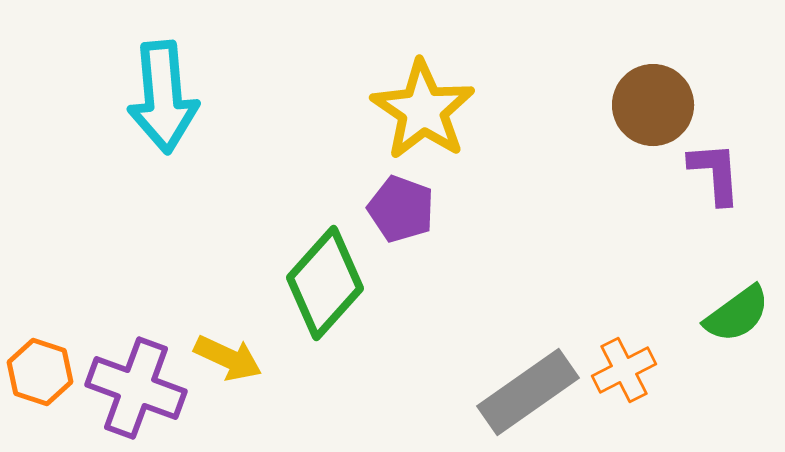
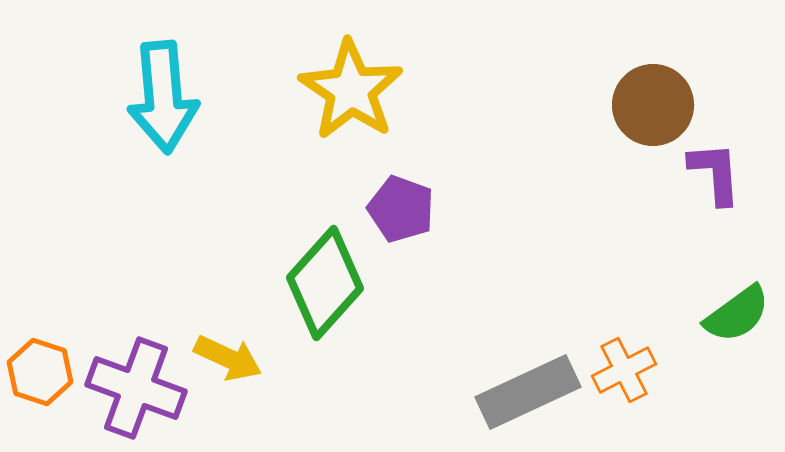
yellow star: moved 72 px left, 20 px up
gray rectangle: rotated 10 degrees clockwise
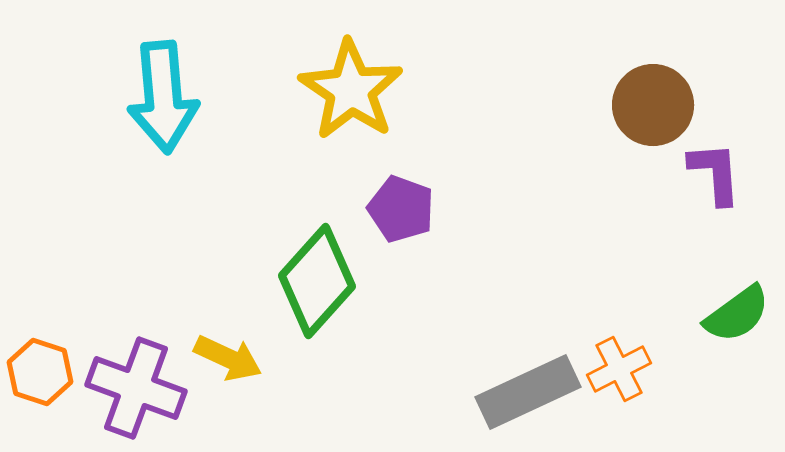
green diamond: moved 8 px left, 2 px up
orange cross: moved 5 px left, 1 px up
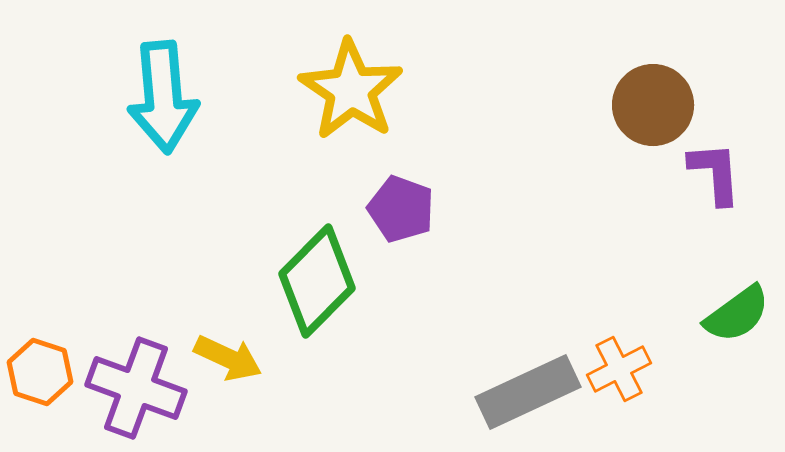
green diamond: rotated 3 degrees clockwise
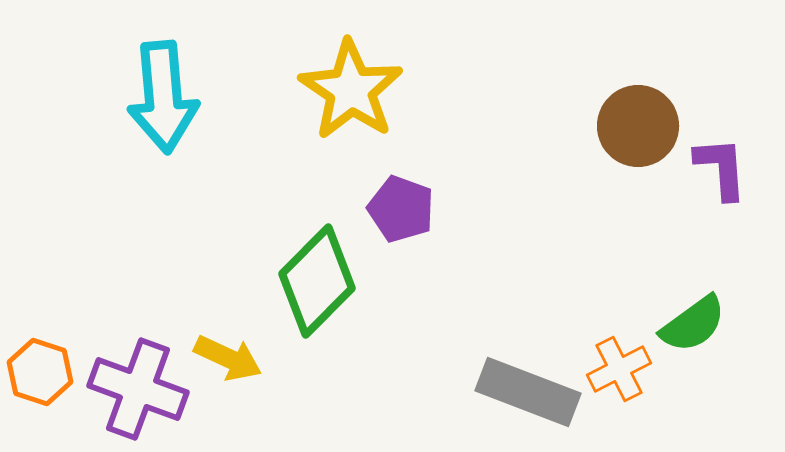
brown circle: moved 15 px left, 21 px down
purple L-shape: moved 6 px right, 5 px up
green semicircle: moved 44 px left, 10 px down
purple cross: moved 2 px right, 1 px down
gray rectangle: rotated 46 degrees clockwise
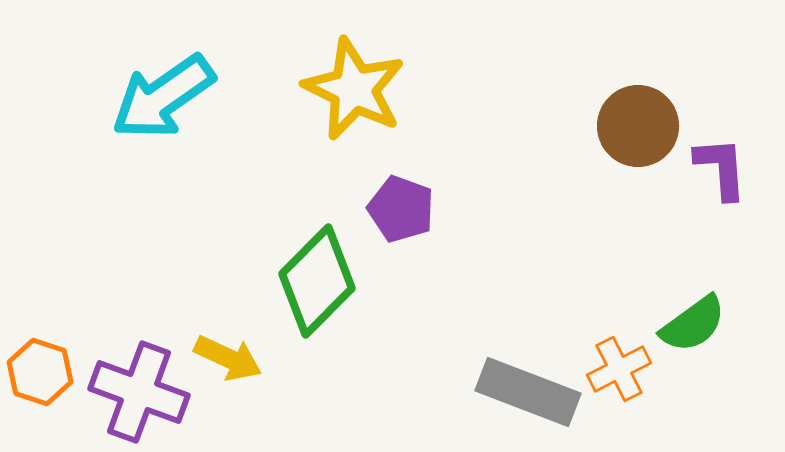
yellow star: moved 3 px right, 1 px up; rotated 8 degrees counterclockwise
cyan arrow: rotated 60 degrees clockwise
purple cross: moved 1 px right, 3 px down
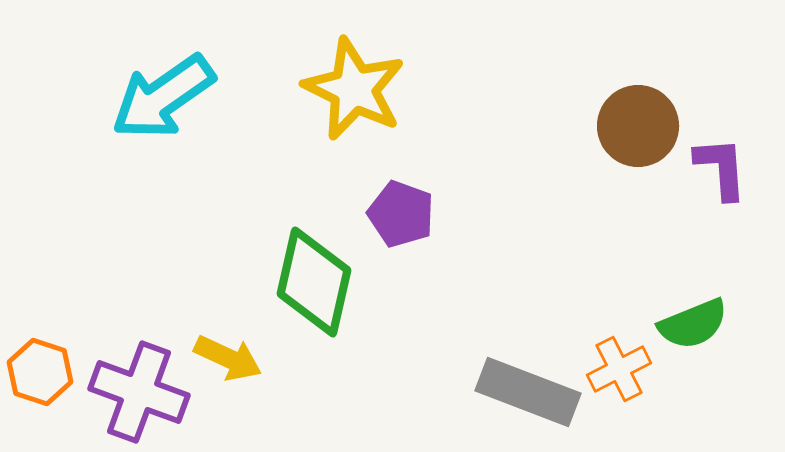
purple pentagon: moved 5 px down
green diamond: moved 3 px left, 1 px down; rotated 32 degrees counterclockwise
green semicircle: rotated 14 degrees clockwise
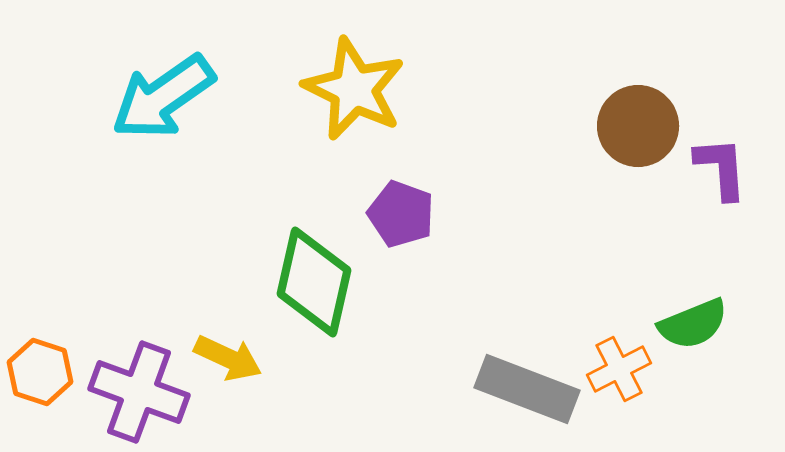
gray rectangle: moved 1 px left, 3 px up
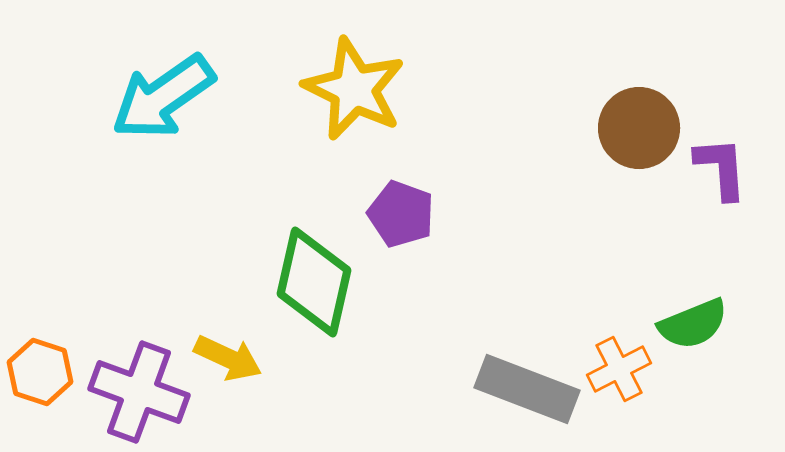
brown circle: moved 1 px right, 2 px down
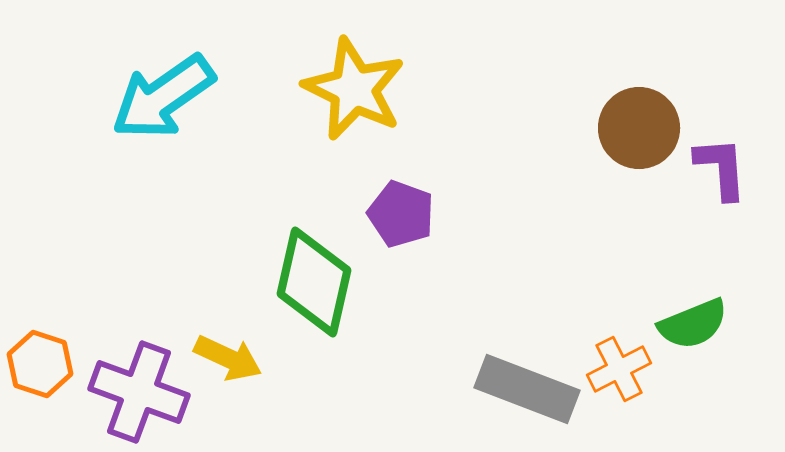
orange hexagon: moved 8 px up
